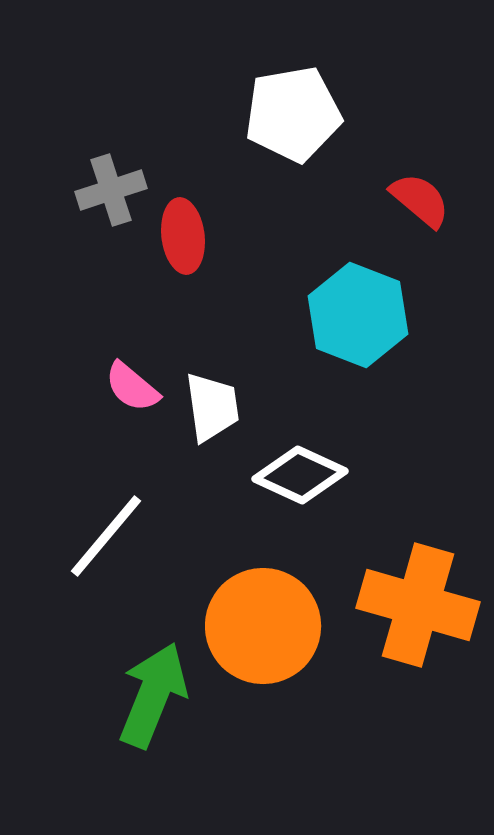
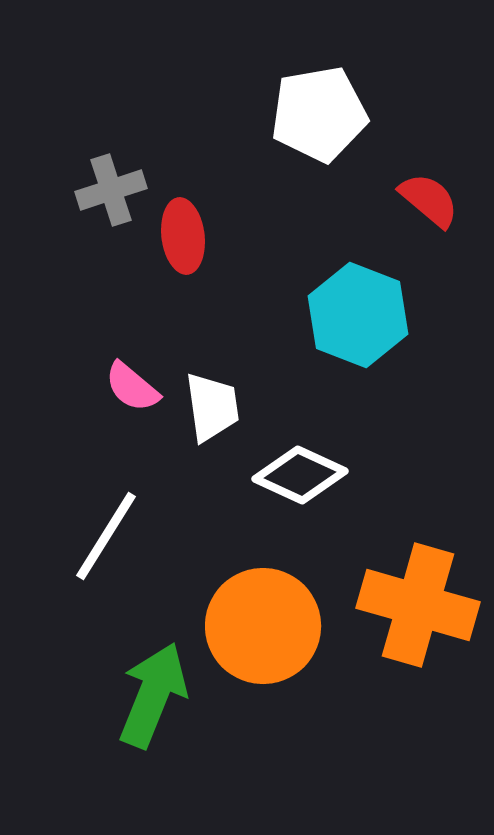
white pentagon: moved 26 px right
red semicircle: moved 9 px right
white line: rotated 8 degrees counterclockwise
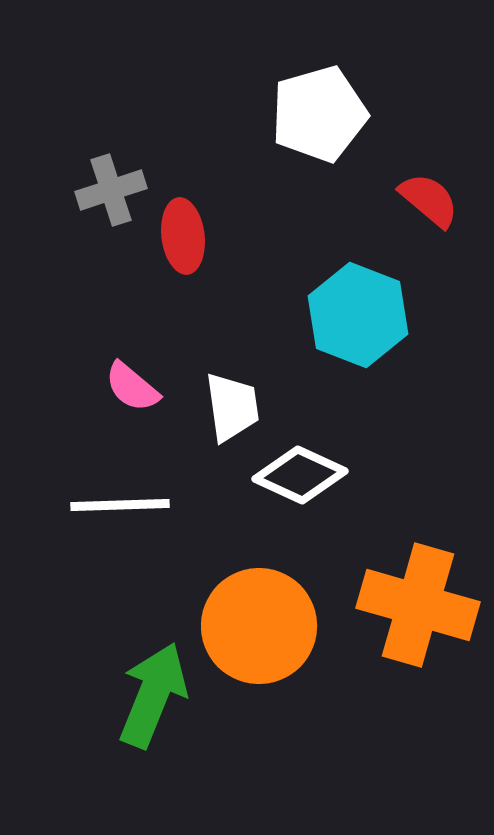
white pentagon: rotated 6 degrees counterclockwise
white trapezoid: moved 20 px right
white line: moved 14 px right, 31 px up; rotated 56 degrees clockwise
orange circle: moved 4 px left
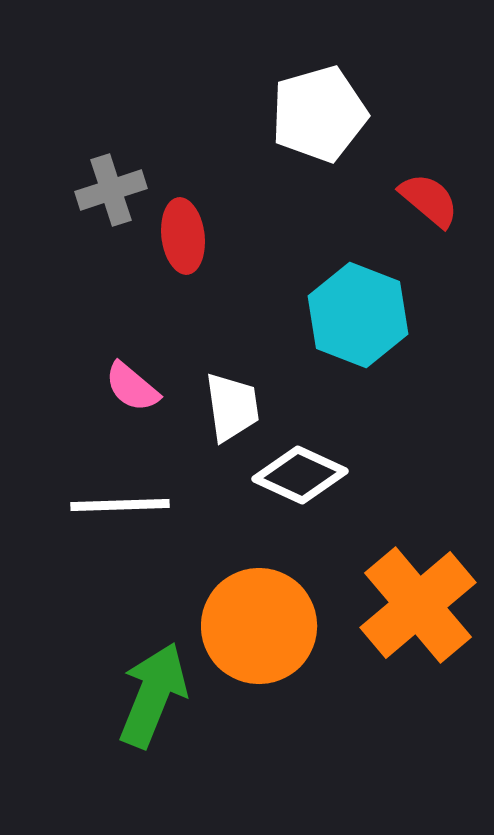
orange cross: rotated 34 degrees clockwise
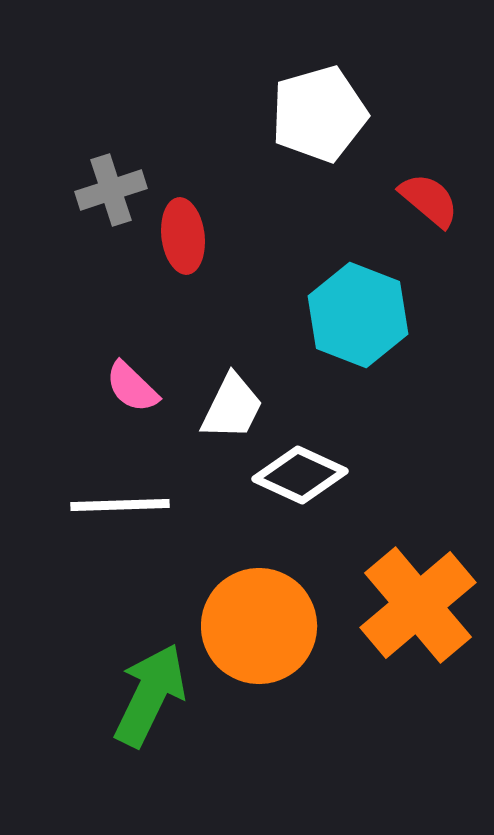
pink semicircle: rotated 4 degrees clockwise
white trapezoid: rotated 34 degrees clockwise
green arrow: moved 3 px left; rotated 4 degrees clockwise
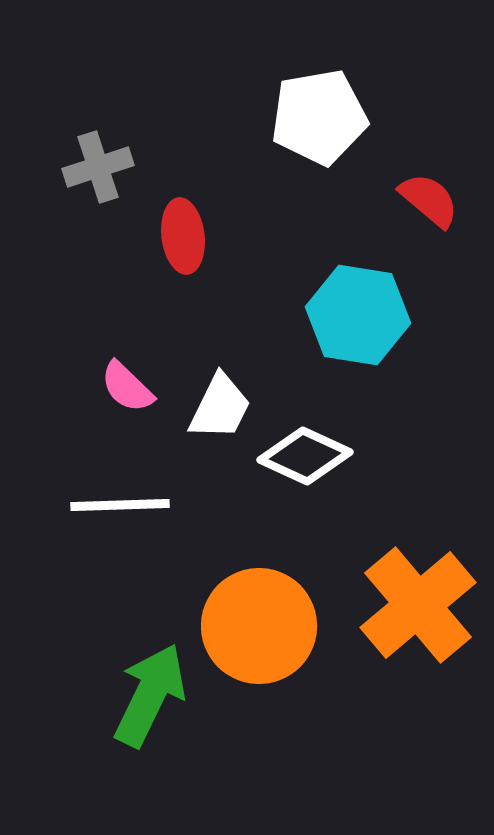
white pentagon: moved 3 px down; rotated 6 degrees clockwise
gray cross: moved 13 px left, 23 px up
cyan hexagon: rotated 12 degrees counterclockwise
pink semicircle: moved 5 px left
white trapezoid: moved 12 px left
white diamond: moved 5 px right, 19 px up
